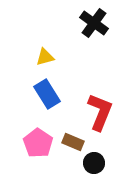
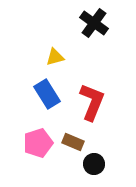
yellow triangle: moved 10 px right
red L-shape: moved 8 px left, 10 px up
pink pentagon: rotated 20 degrees clockwise
black circle: moved 1 px down
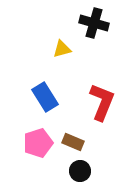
black cross: rotated 20 degrees counterclockwise
yellow triangle: moved 7 px right, 8 px up
blue rectangle: moved 2 px left, 3 px down
red L-shape: moved 10 px right
black circle: moved 14 px left, 7 px down
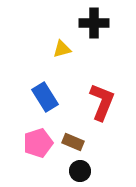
black cross: rotated 16 degrees counterclockwise
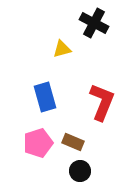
black cross: rotated 28 degrees clockwise
blue rectangle: rotated 16 degrees clockwise
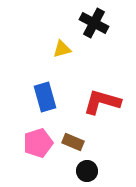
red L-shape: rotated 96 degrees counterclockwise
black circle: moved 7 px right
